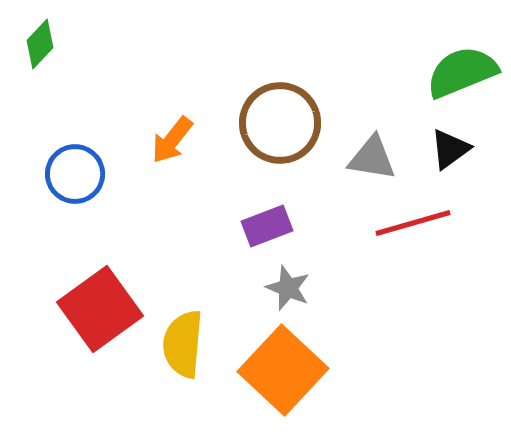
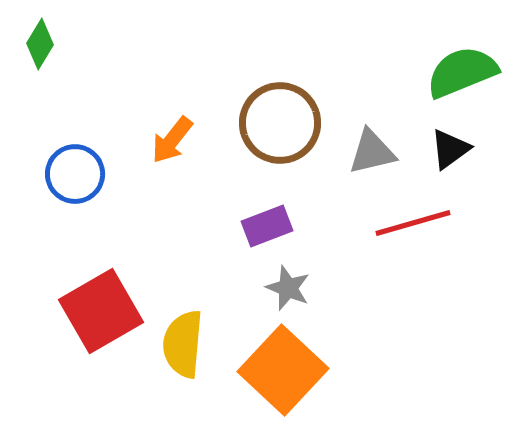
green diamond: rotated 12 degrees counterclockwise
gray triangle: moved 6 px up; rotated 22 degrees counterclockwise
red square: moved 1 px right, 2 px down; rotated 6 degrees clockwise
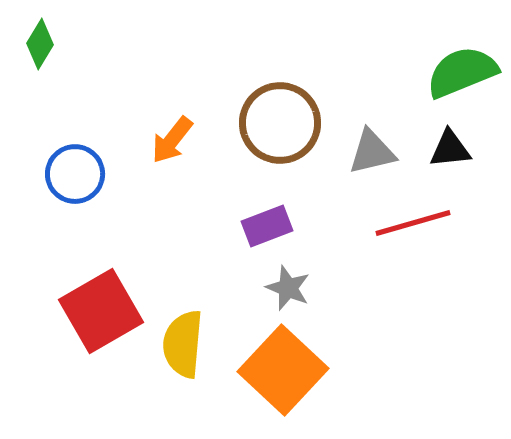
black triangle: rotated 30 degrees clockwise
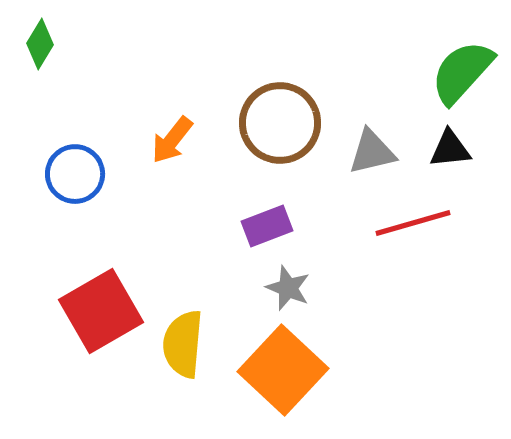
green semicircle: rotated 26 degrees counterclockwise
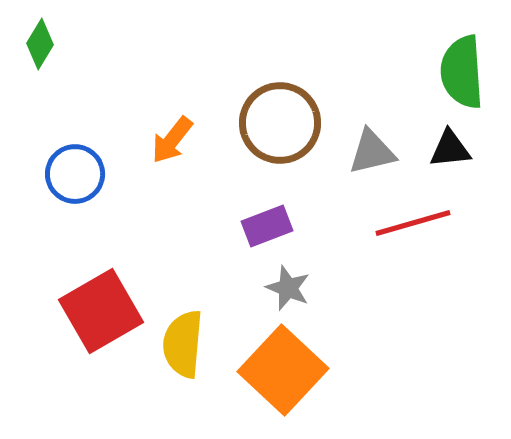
green semicircle: rotated 46 degrees counterclockwise
